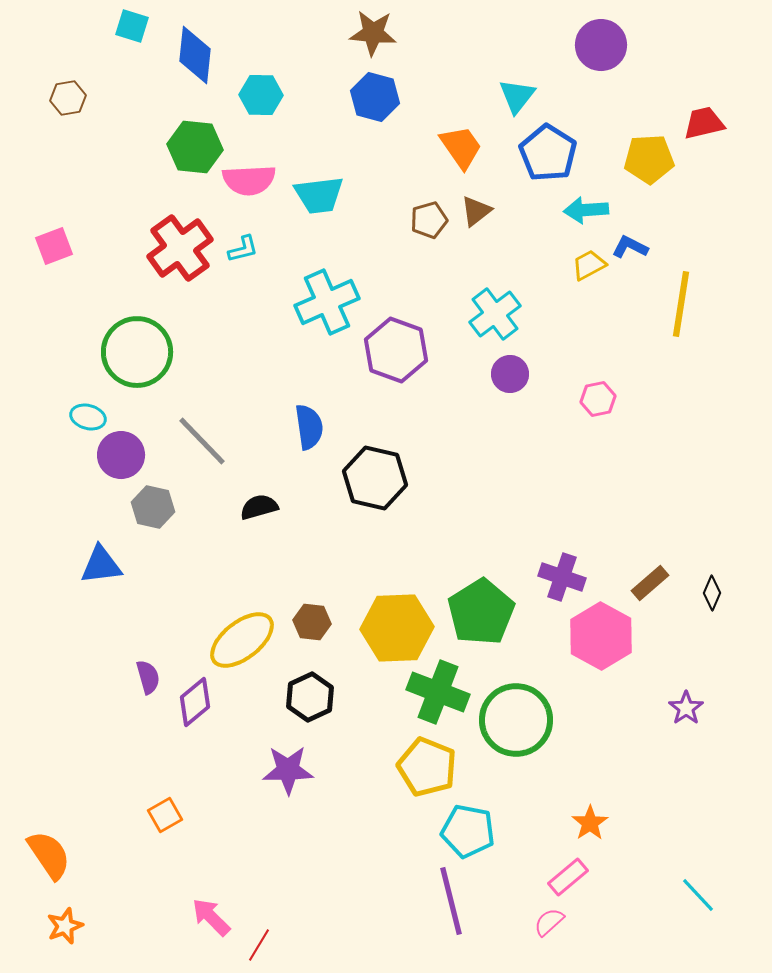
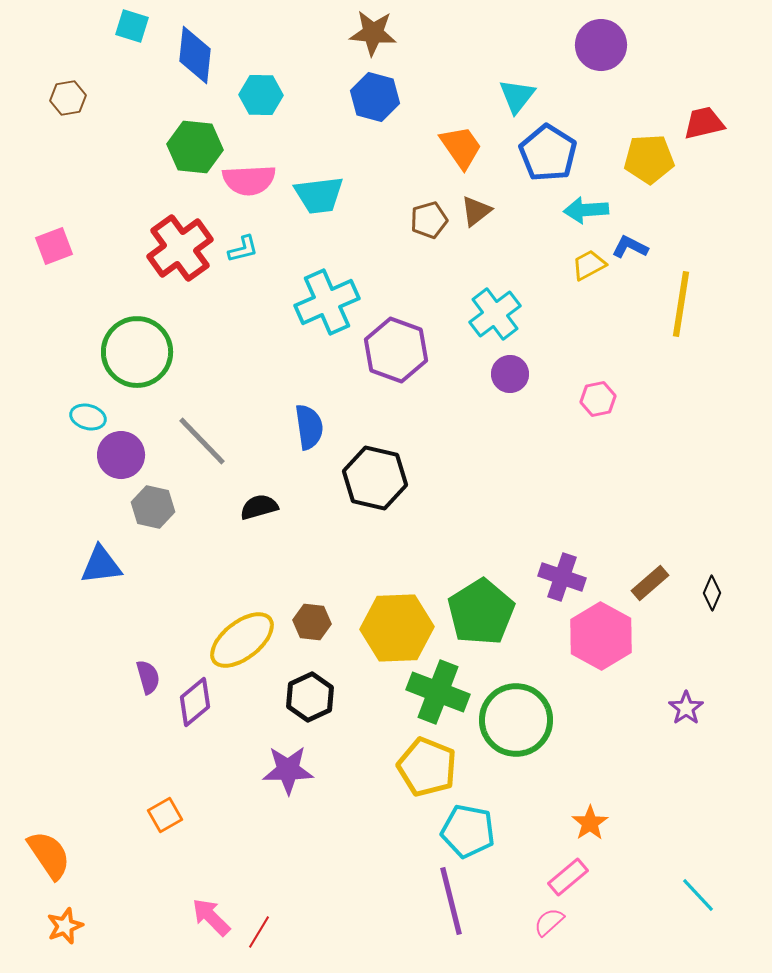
red line at (259, 945): moved 13 px up
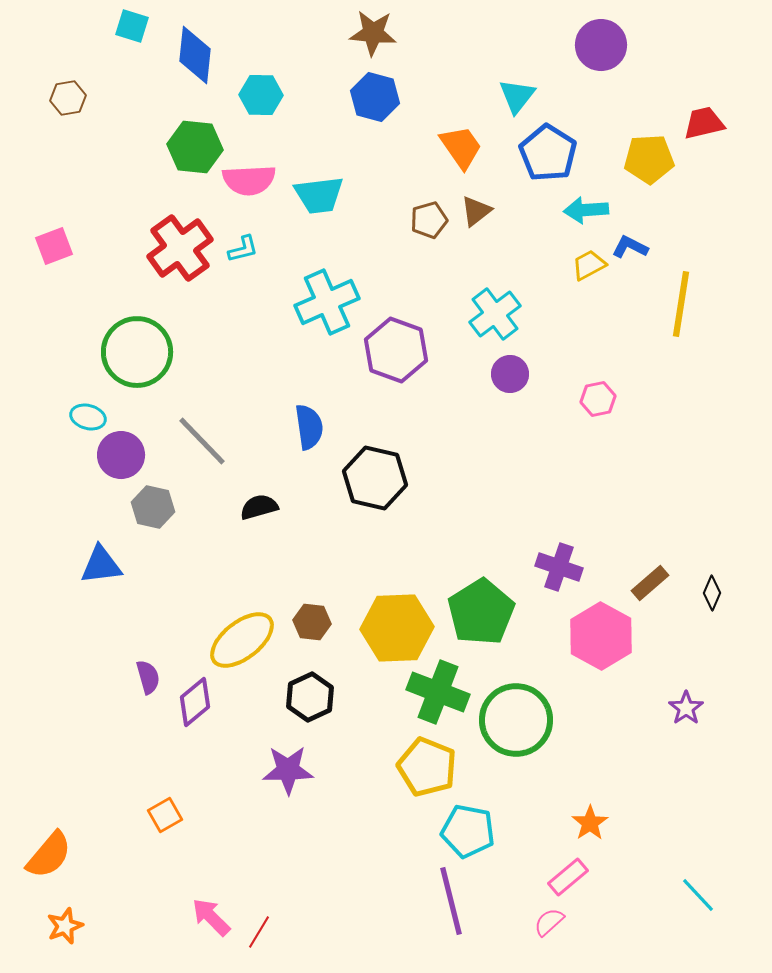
purple cross at (562, 577): moved 3 px left, 10 px up
orange semicircle at (49, 855): rotated 74 degrees clockwise
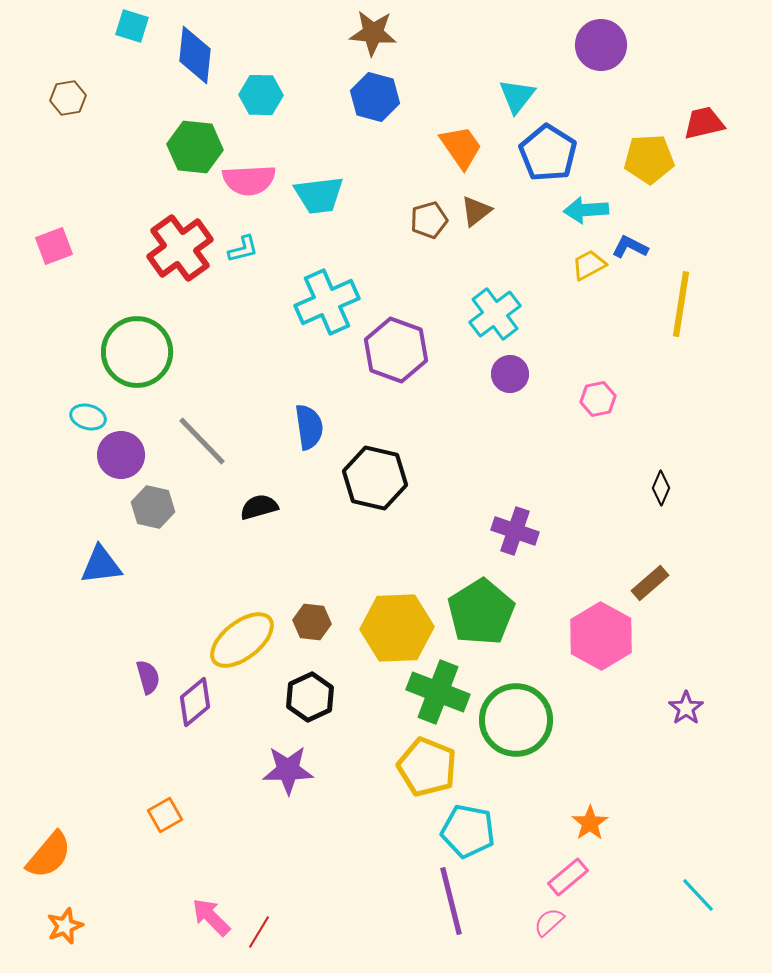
purple cross at (559, 567): moved 44 px left, 36 px up
black diamond at (712, 593): moved 51 px left, 105 px up
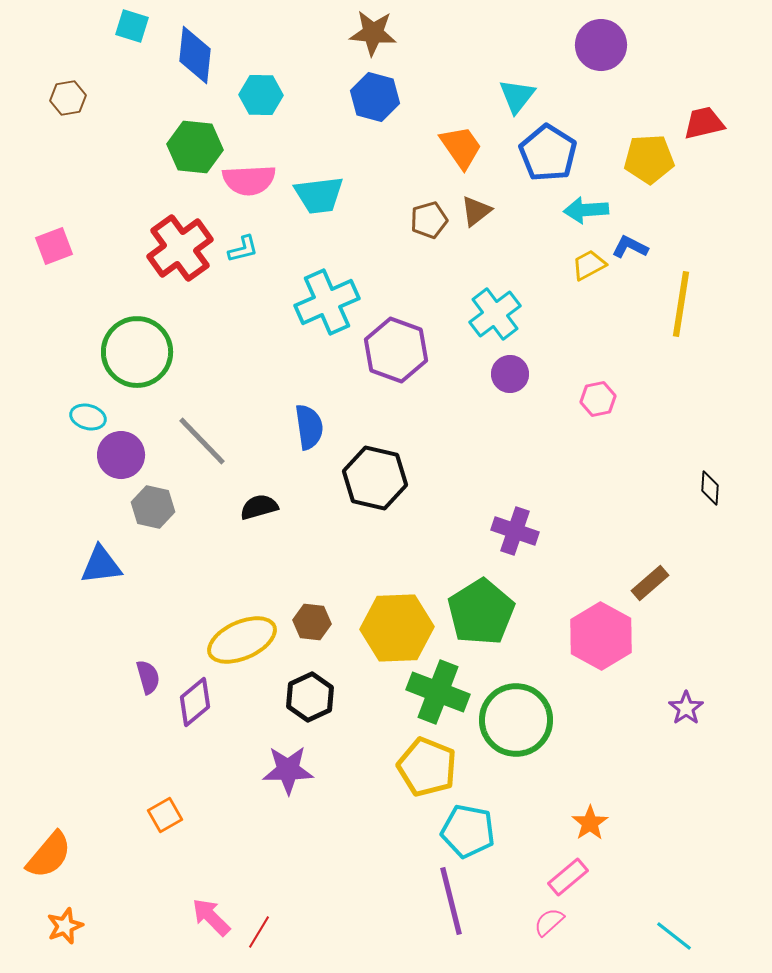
black diamond at (661, 488): moved 49 px right; rotated 20 degrees counterclockwise
yellow ellipse at (242, 640): rotated 14 degrees clockwise
cyan line at (698, 895): moved 24 px left, 41 px down; rotated 9 degrees counterclockwise
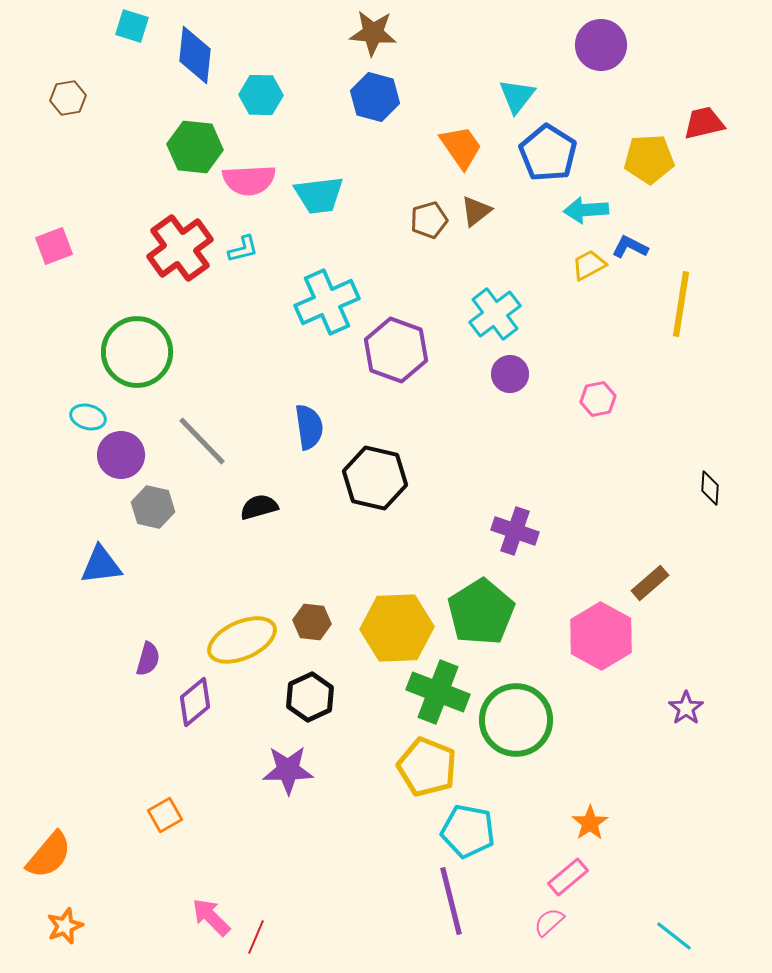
purple semicircle at (148, 677): moved 18 px up; rotated 32 degrees clockwise
red line at (259, 932): moved 3 px left, 5 px down; rotated 8 degrees counterclockwise
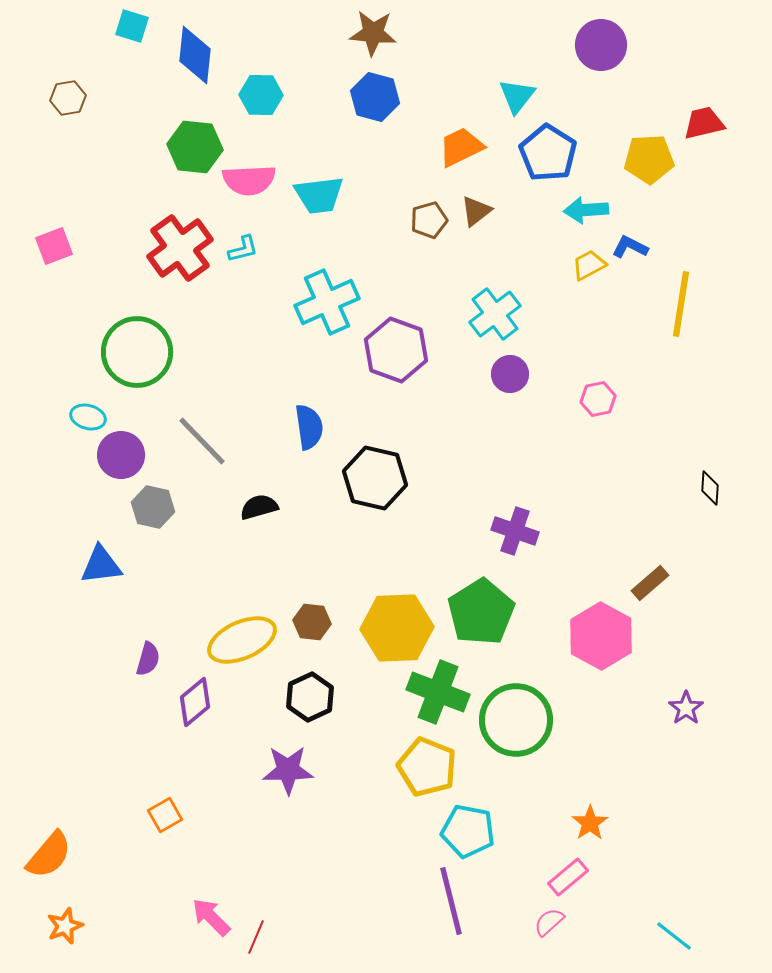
orange trapezoid at (461, 147): rotated 81 degrees counterclockwise
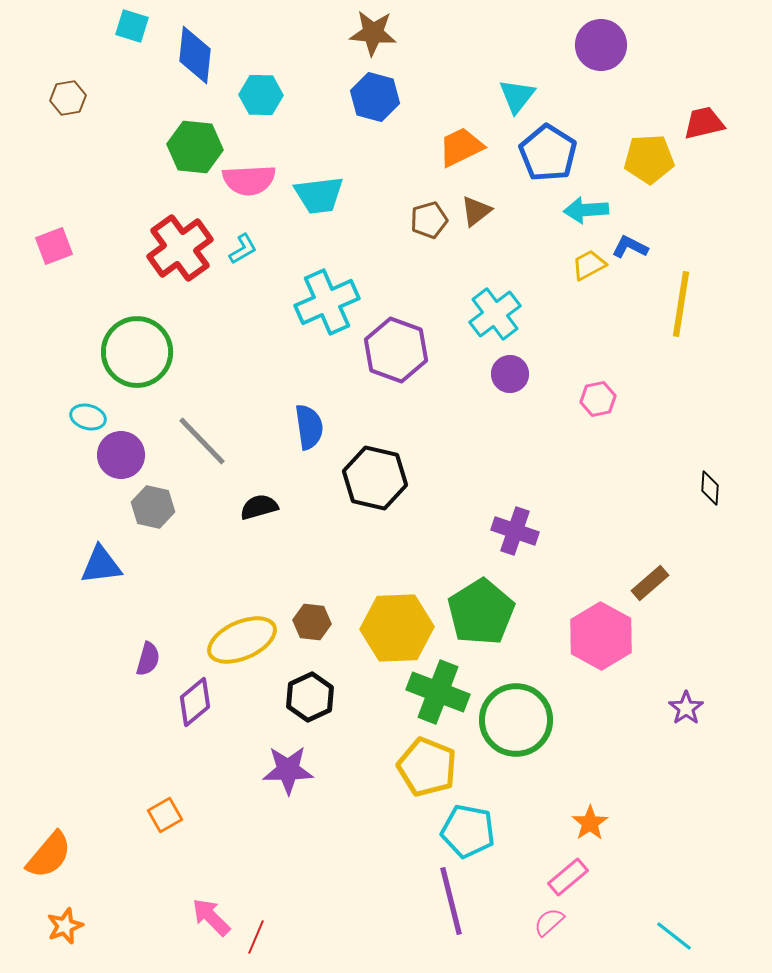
cyan L-shape at (243, 249): rotated 16 degrees counterclockwise
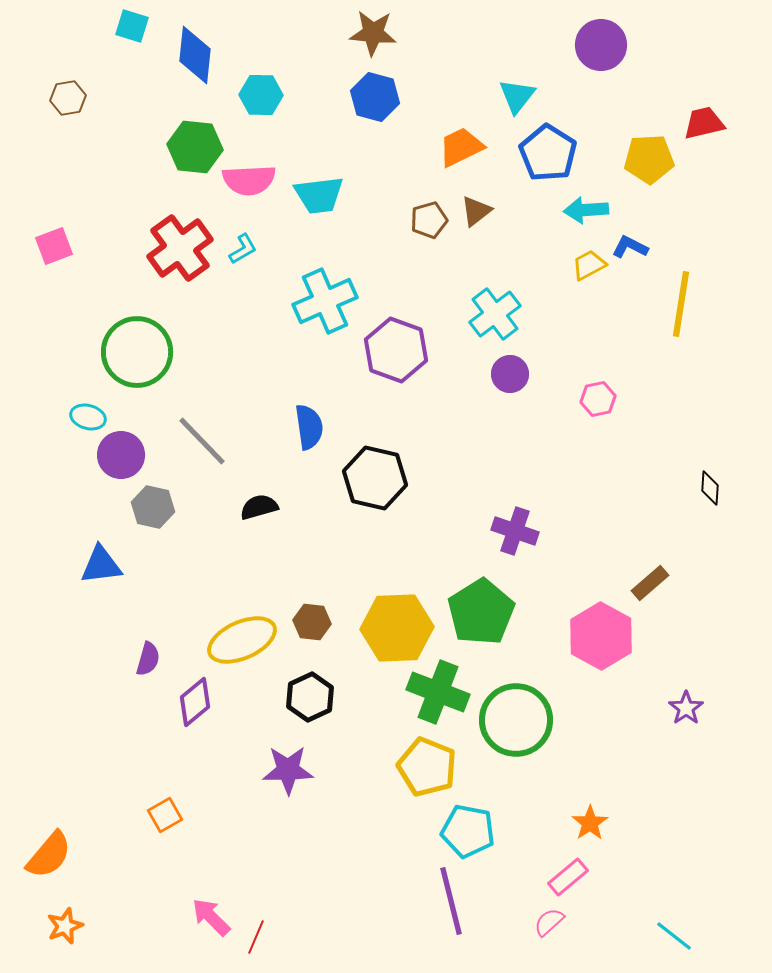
cyan cross at (327, 302): moved 2 px left, 1 px up
